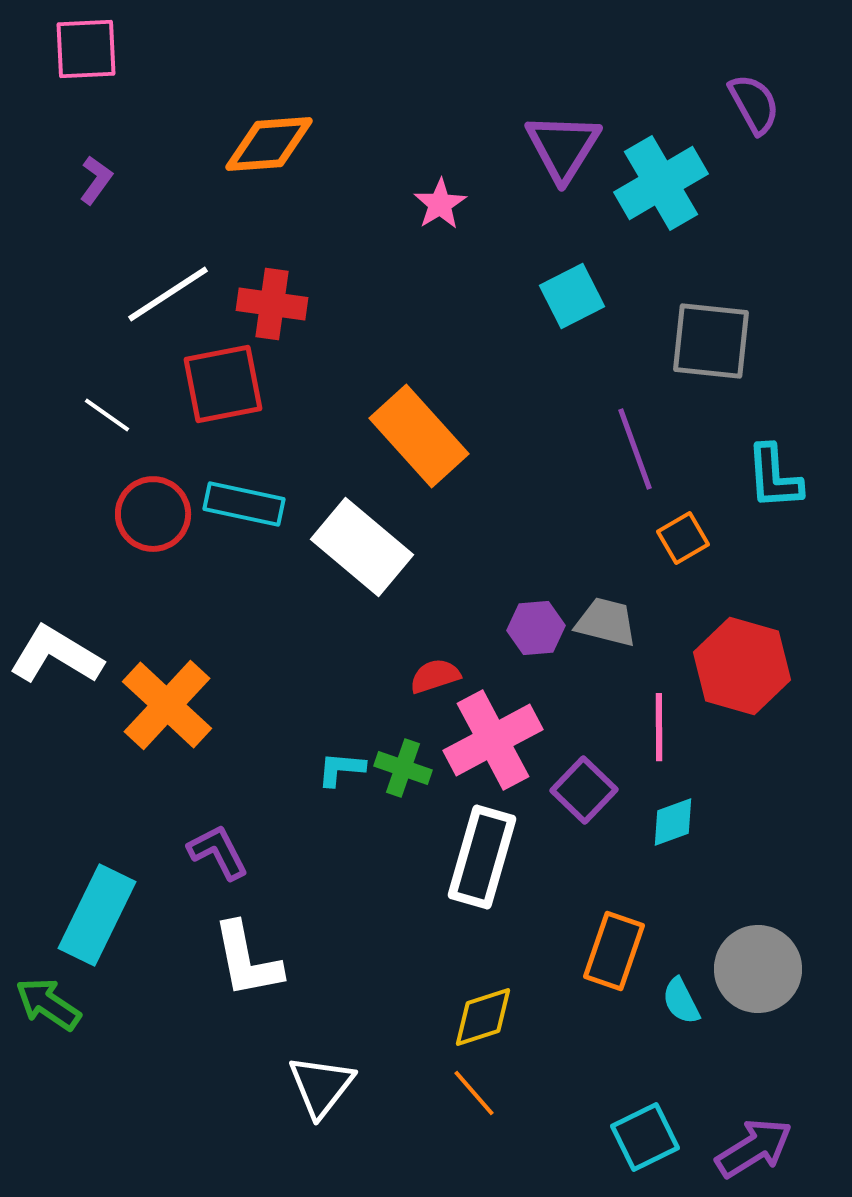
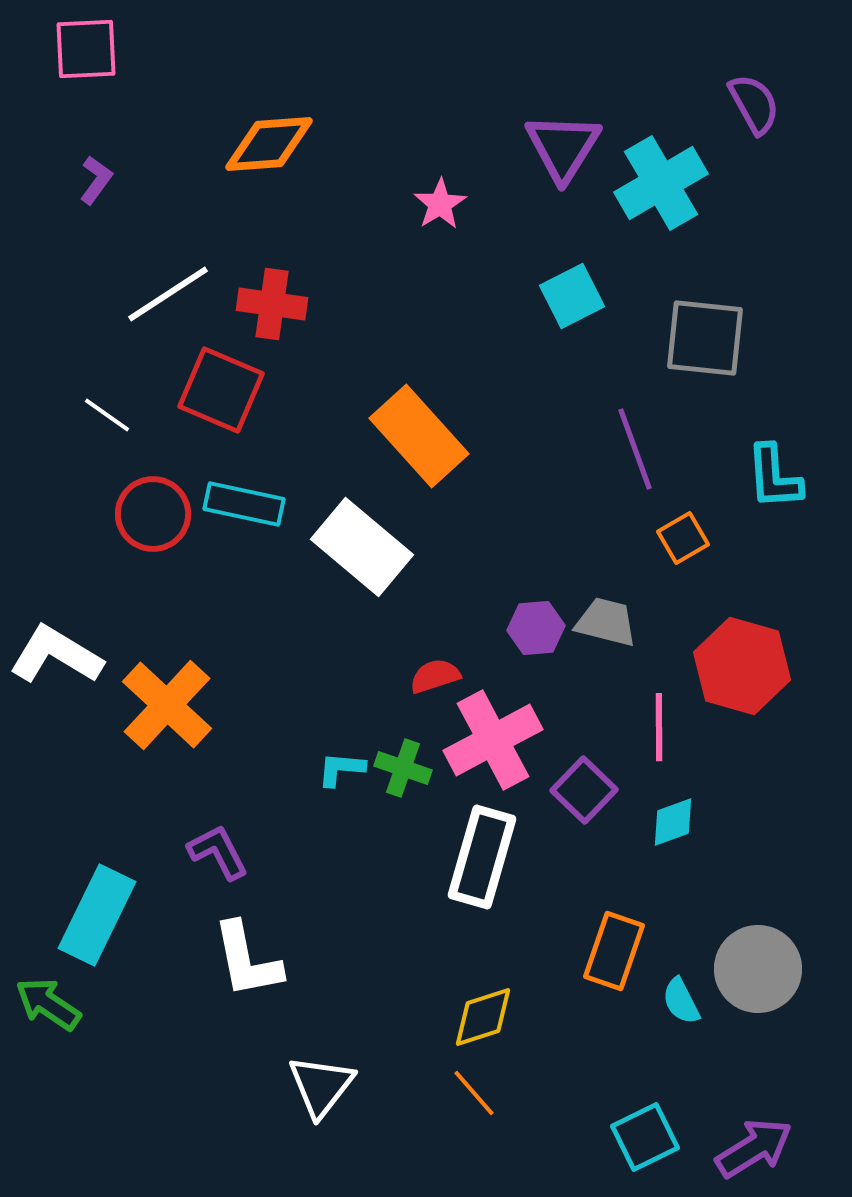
gray square at (711, 341): moved 6 px left, 3 px up
red square at (223, 384): moved 2 px left, 6 px down; rotated 34 degrees clockwise
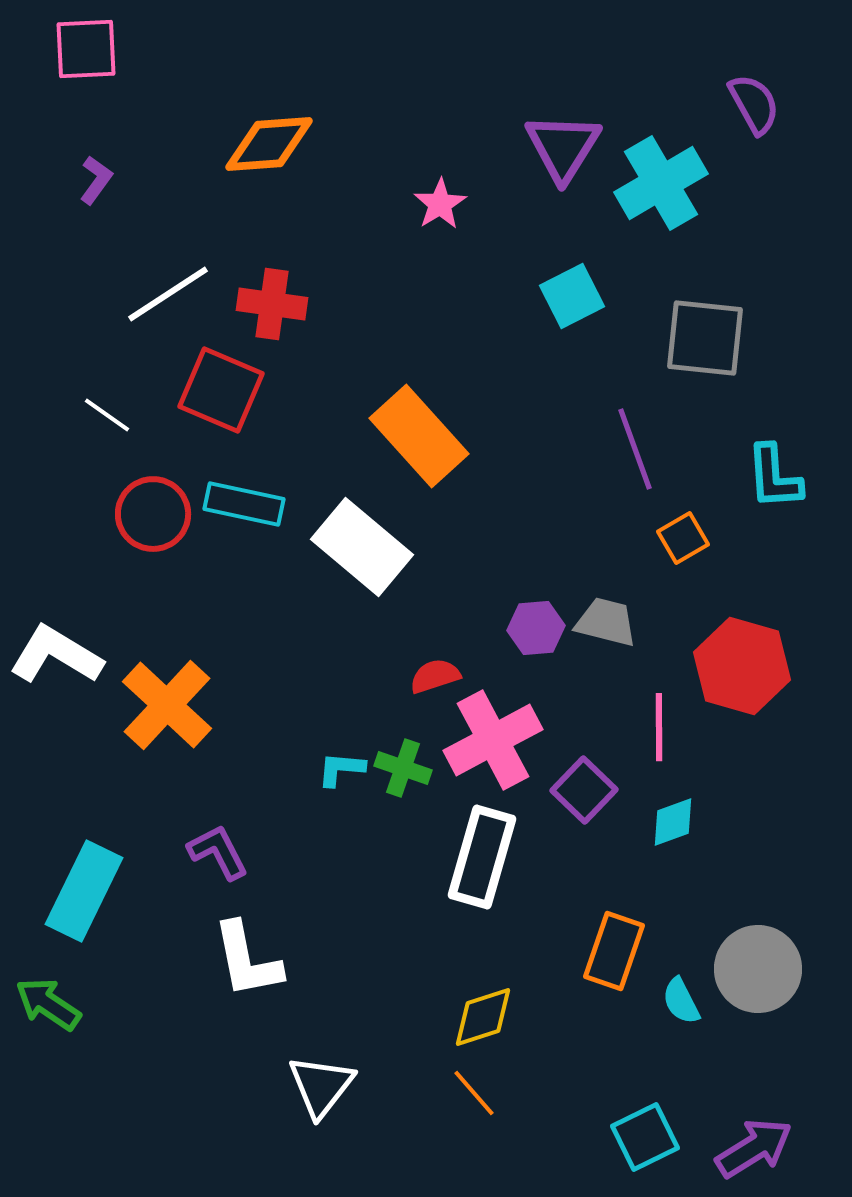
cyan rectangle at (97, 915): moved 13 px left, 24 px up
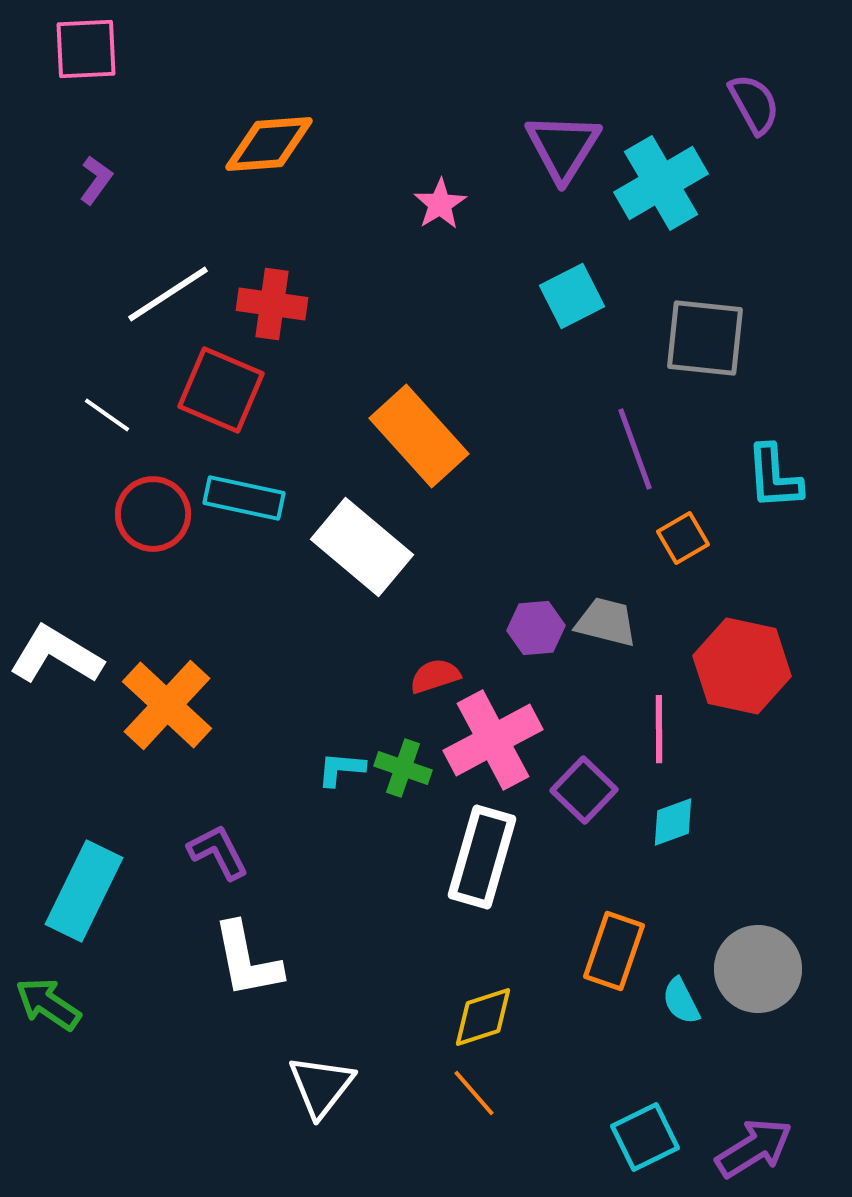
cyan rectangle at (244, 504): moved 6 px up
red hexagon at (742, 666): rotated 4 degrees counterclockwise
pink line at (659, 727): moved 2 px down
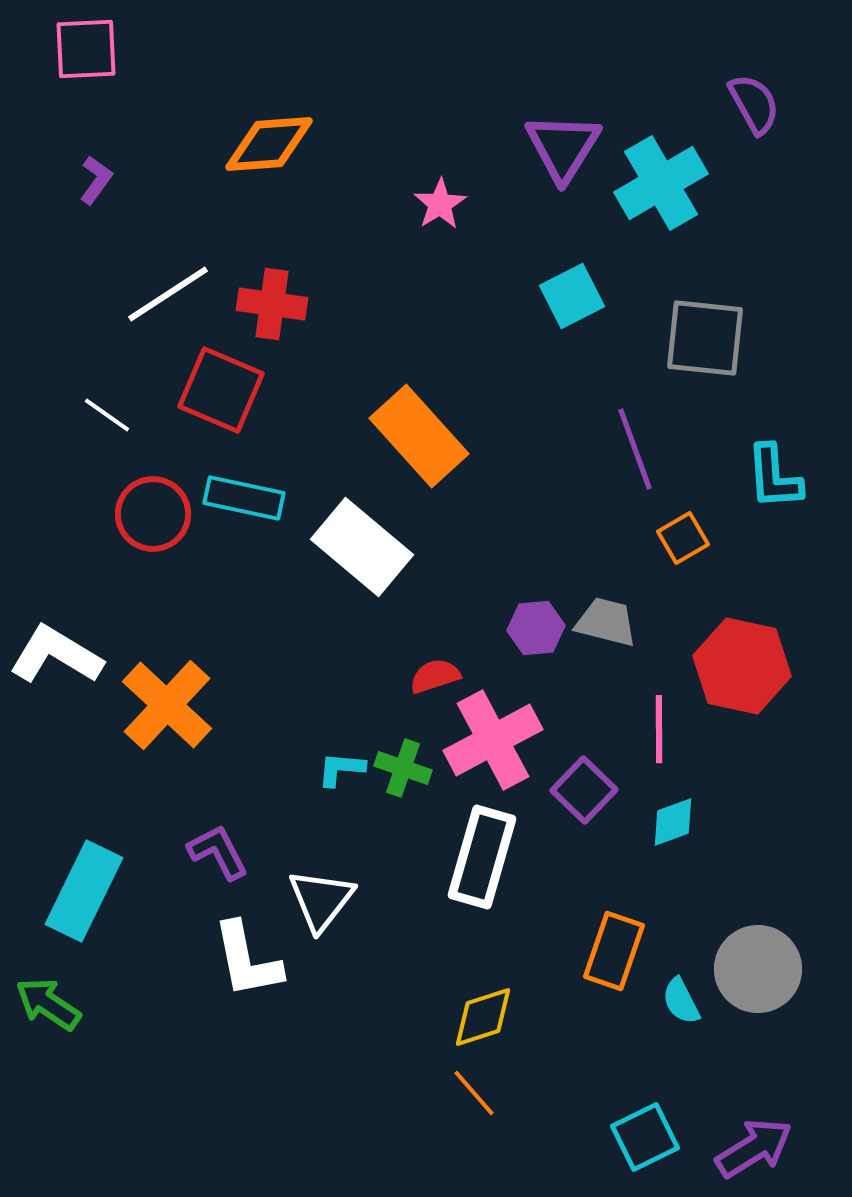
white triangle at (321, 1086): moved 186 px up
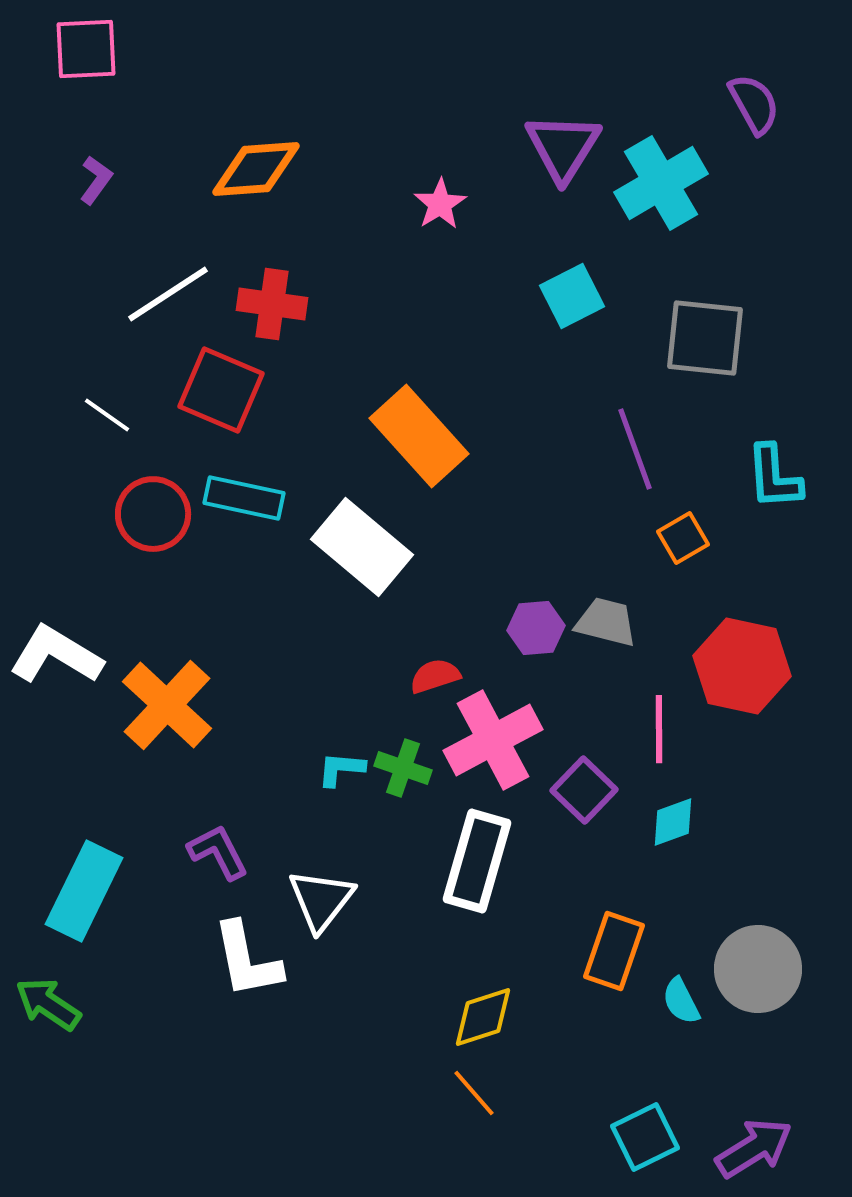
orange diamond at (269, 144): moved 13 px left, 25 px down
white rectangle at (482, 857): moved 5 px left, 4 px down
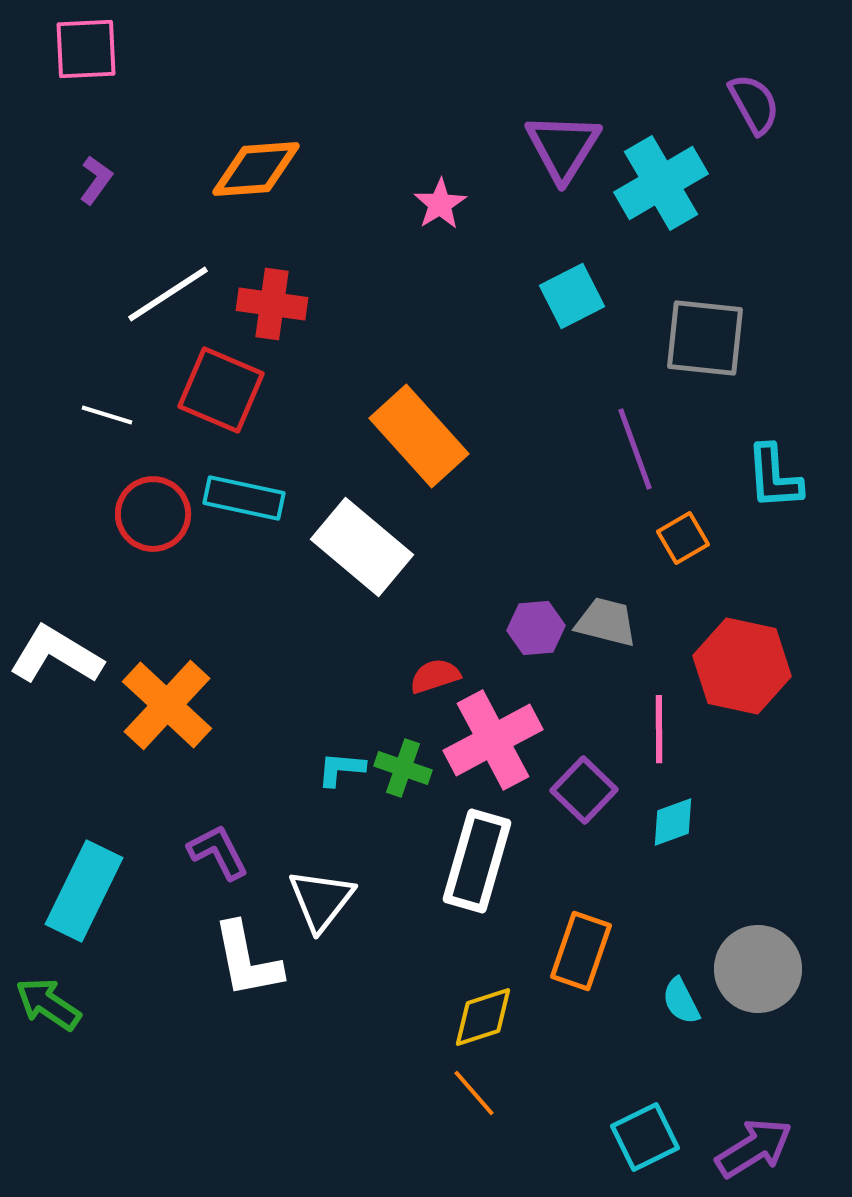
white line at (107, 415): rotated 18 degrees counterclockwise
orange rectangle at (614, 951): moved 33 px left
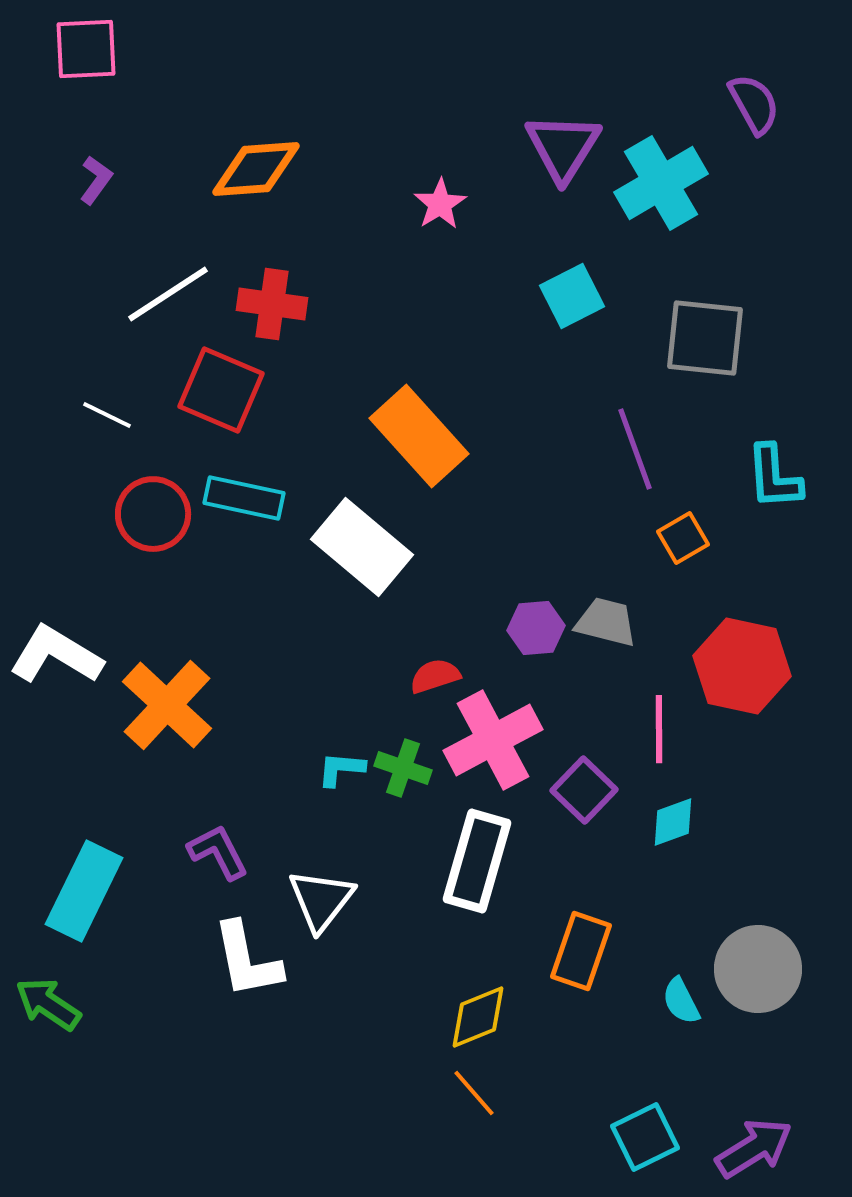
white line at (107, 415): rotated 9 degrees clockwise
yellow diamond at (483, 1017): moved 5 px left; rotated 4 degrees counterclockwise
